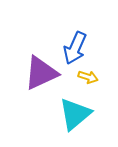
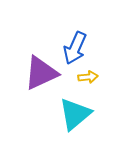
yellow arrow: rotated 24 degrees counterclockwise
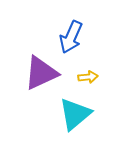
blue arrow: moved 4 px left, 11 px up
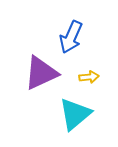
yellow arrow: moved 1 px right
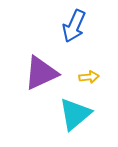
blue arrow: moved 3 px right, 11 px up
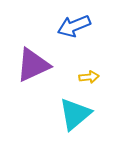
blue arrow: rotated 44 degrees clockwise
purple triangle: moved 8 px left, 8 px up
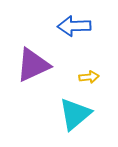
blue arrow: rotated 20 degrees clockwise
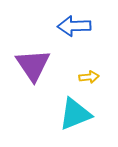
purple triangle: rotated 39 degrees counterclockwise
cyan triangle: rotated 18 degrees clockwise
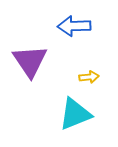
purple triangle: moved 3 px left, 4 px up
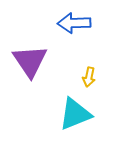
blue arrow: moved 3 px up
yellow arrow: rotated 108 degrees clockwise
